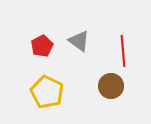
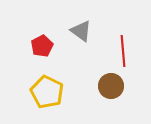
gray triangle: moved 2 px right, 10 px up
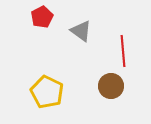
red pentagon: moved 29 px up
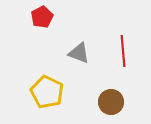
gray triangle: moved 2 px left, 22 px down; rotated 15 degrees counterclockwise
brown circle: moved 16 px down
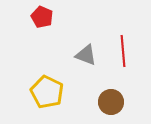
red pentagon: rotated 20 degrees counterclockwise
gray triangle: moved 7 px right, 2 px down
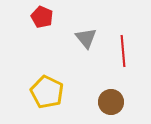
gray triangle: moved 17 px up; rotated 30 degrees clockwise
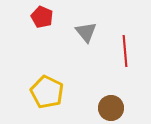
gray triangle: moved 6 px up
red line: moved 2 px right
brown circle: moved 6 px down
